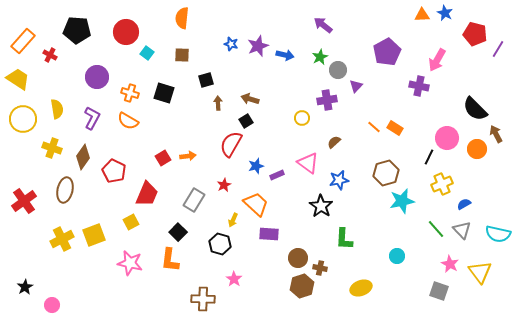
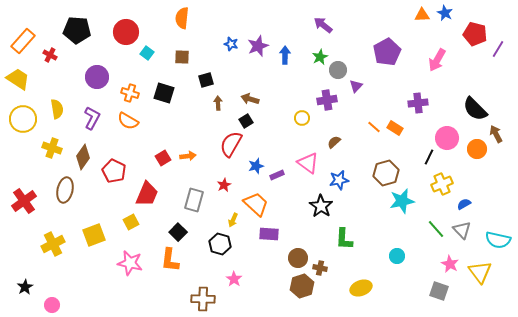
brown square at (182, 55): moved 2 px down
blue arrow at (285, 55): rotated 102 degrees counterclockwise
purple cross at (419, 86): moved 1 px left, 17 px down; rotated 18 degrees counterclockwise
gray rectangle at (194, 200): rotated 15 degrees counterclockwise
cyan semicircle at (498, 234): moved 6 px down
yellow cross at (62, 239): moved 9 px left, 5 px down
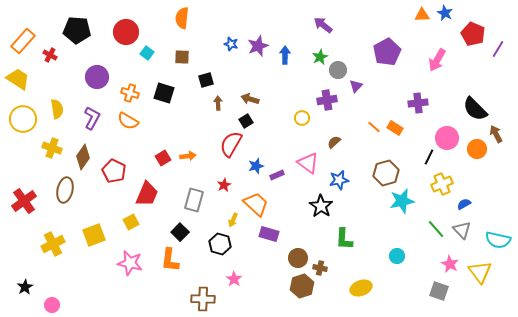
red pentagon at (475, 34): moved 2 px left; rotated 10 degrees clockwise
black square at (178, 232): moved 2 px right
purple rectangle at (269, 234): rotated 12 degrees clockwise
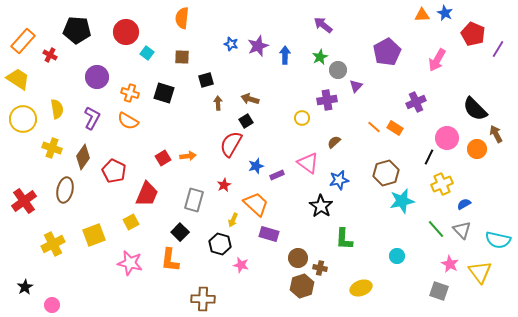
purple cross at (418, 103): moved 2 px left, 1 px up; rotated 18 degrees counterclockwise
pink star at (234, 279): moved 7 px right, 14 px up; rotated 21 degrees counterclockwise
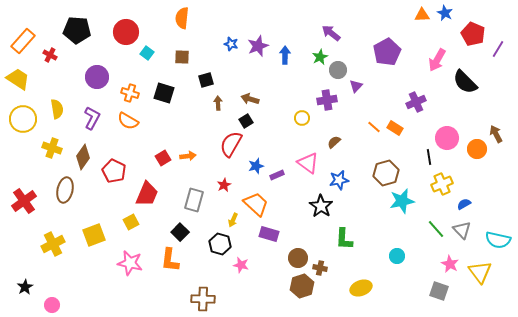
purple arrow at (323, 25): moved 8 px right, 8 px down
black semicircle at (475, 109): moved 10 px left, 27 px up
black line at (429, 157): rotated 35 degrees counterclockwise
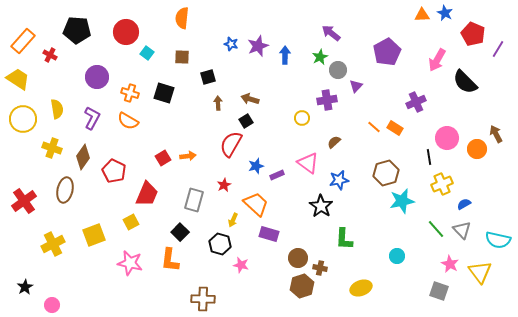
black square at (206, 80): moved 2 px right, 3 px up
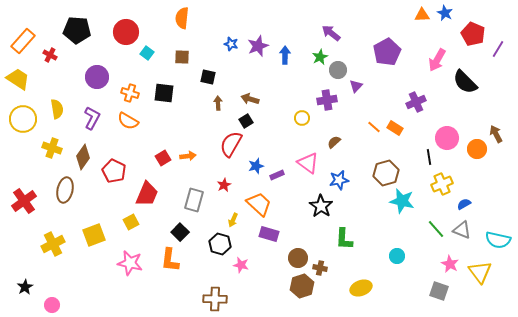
black square at (208, 77): rotated 28 degrees clockwise
black square at (164, 93): rotated 10 degrees counterclockwise
cyan star at (402, 201): rotated 25 degrees clockwise
orange trapezoid at (256, 204): moved 3 px right
gray triangle at (462, 230): rotated 24 degrees counterclockwise
brown cross at (203, 299): moved 12 px right
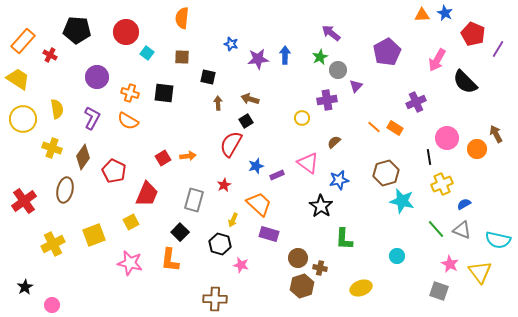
purple star at (258, 46): moved 13 px down; rotated 15 degrees clockwise
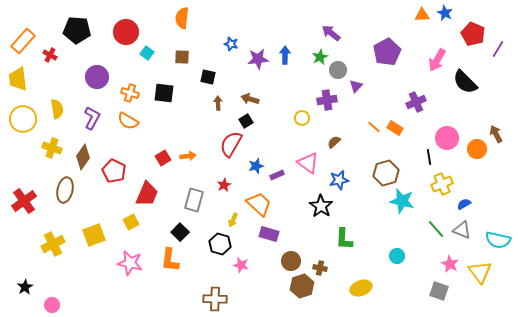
yellow trapezoid at (18, 79): rotated 130 degrees counterclockwise
brown circle at (298, 258): moved 7 px left, 3 px down
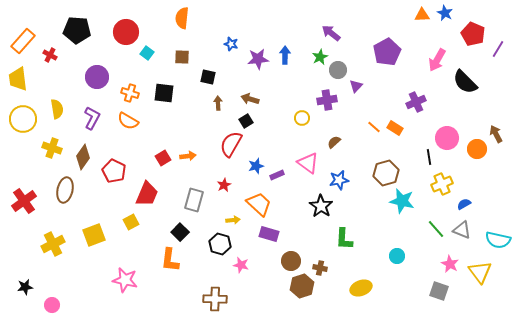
yellow arrow at (233, 220): rotated 120 degrees counterclockwise
pink star at (130, 263): moved 5 px left, 17 px down
black star at (25, 287): rotated 21 degrees clockwise
